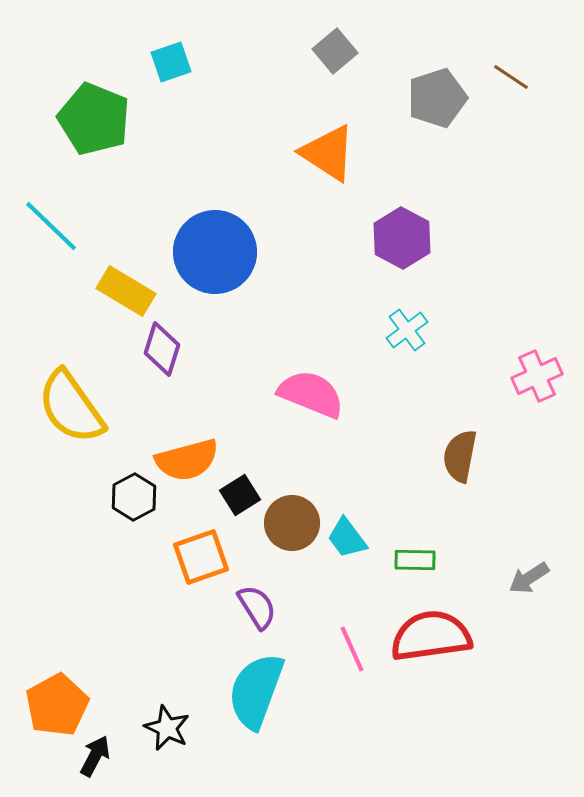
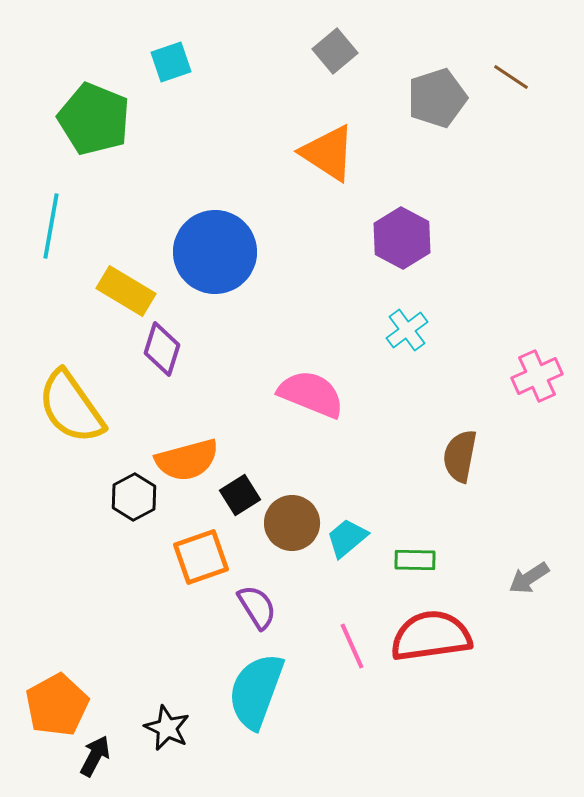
cyan line: rotated 56 degrees clockwise
cyan trapezoid: rotated 87 degrees clockwise
pink line: moved 3 px up
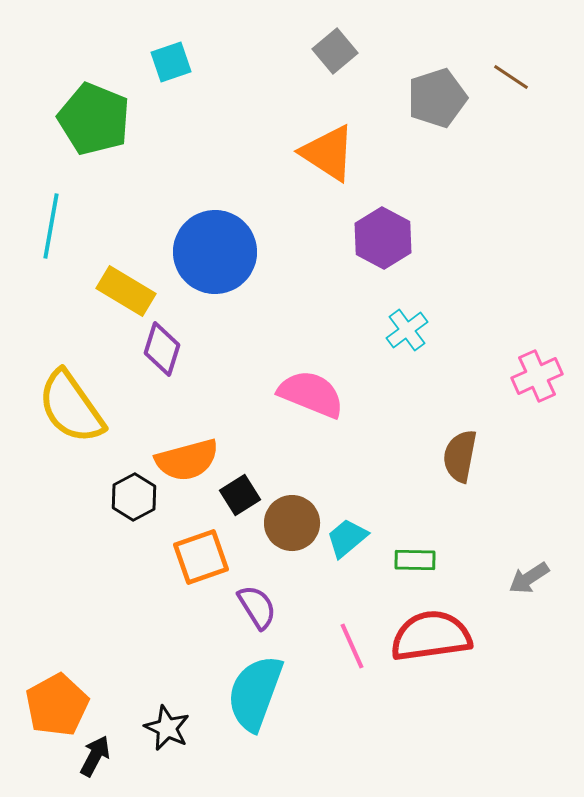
purple hexagon: moved 19 px left
cyan semicircle: moved 1 px left, 2 px down
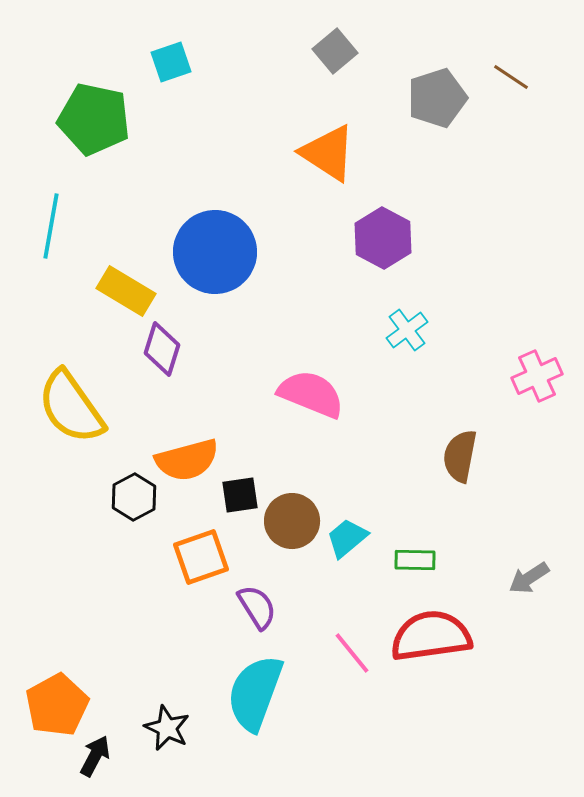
green pentagon: rotated 10 degrees counterclockwise
black square: rotated 24 degrees clockwise
brown circle: moved 2 px up
pink line: moved 7 px down; rotated 15 degrees counterclockwise
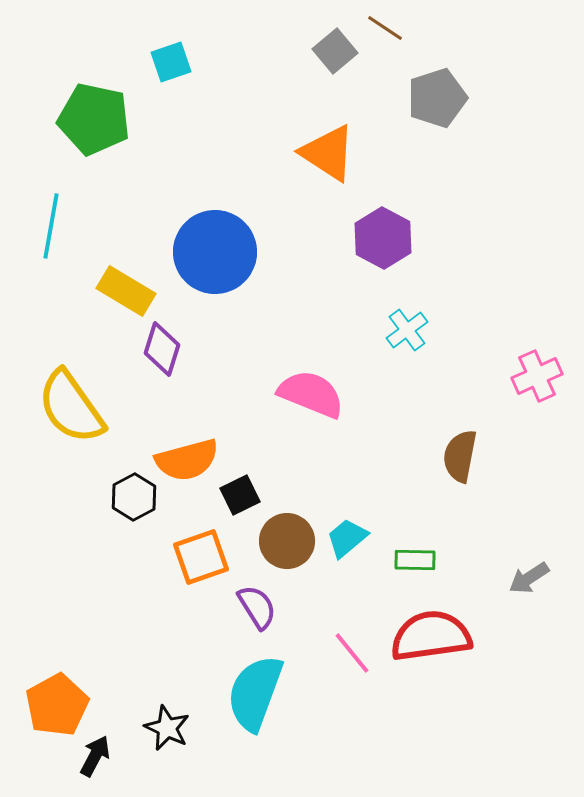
brown line: moved 126 px left, 49 px up
black square: rotated 18 degrees counterclockwise
brown circle: moved 5 px left, 20 px down
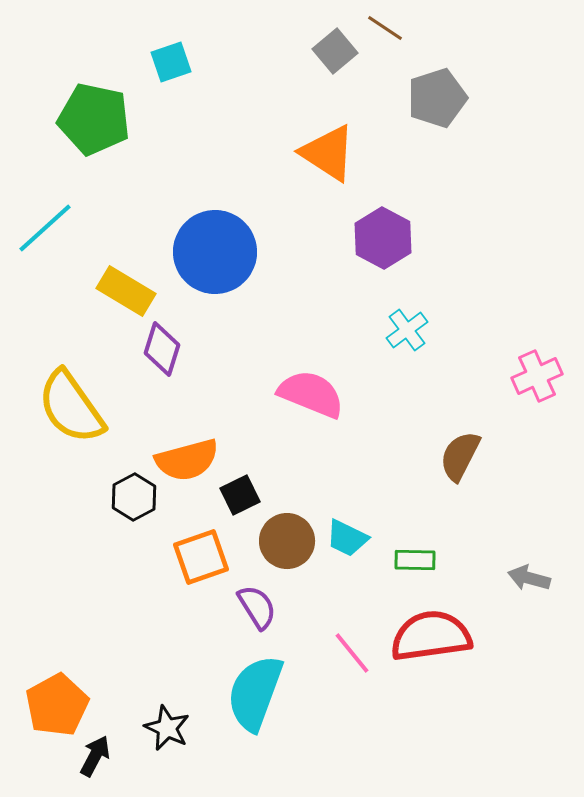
cyan line: moved 6 px left, 2 px down; rotated 38 degrees clockwise
brown semicircle: rotated 16 degrees clockwise
cyan trapezoid: rotated 114 degrees counterclockwise
gray arrow: rotated 48 degrees clockwise
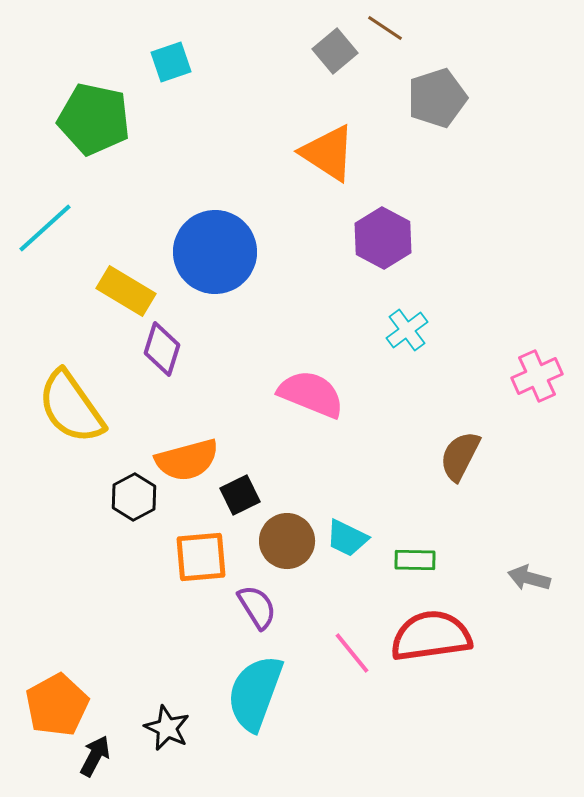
orange square: rotated 14 degrees clockwise
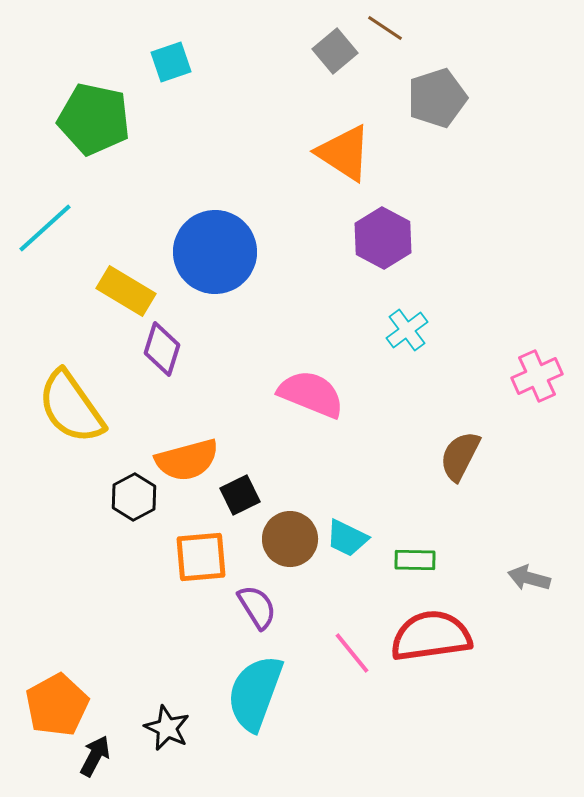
orange triangle: moved 16 px right
brown circle: moved 3 px right, 2 px up
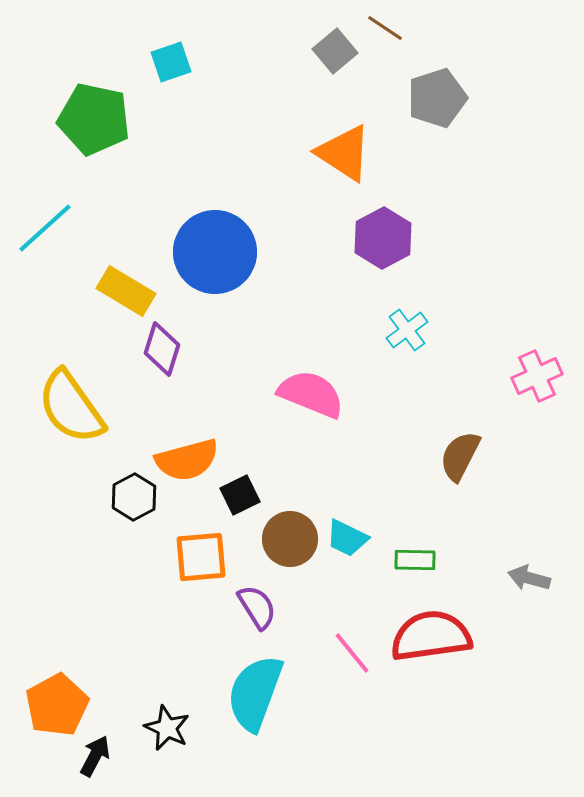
purple hexagon: rotated 4 degrees clockwise
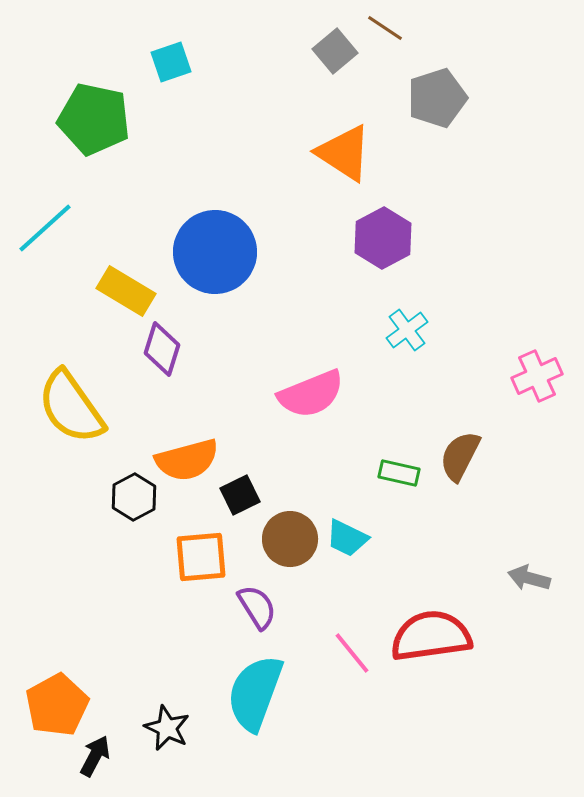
pink semicircle: rotated 136 degrees clockwise
green rectangle: moved 16 px left, 87 px up; rotated 12 degrees clockwise
